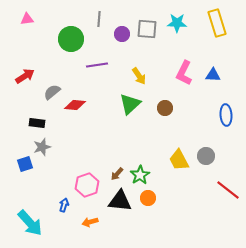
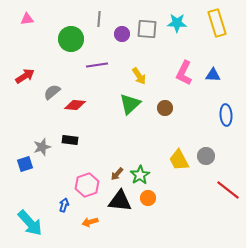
black rectangle: moved 33 px right, 17 px down
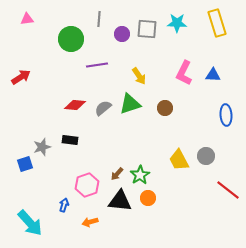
red arrow: moved 4 px left, 1 px down
gray semicircle: moved 51 px right, 16 px down
green triangle: rotated 25 degrees clockwise
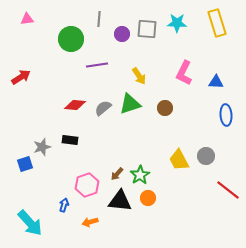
blue triangle: moved 3 px right, 7 px down
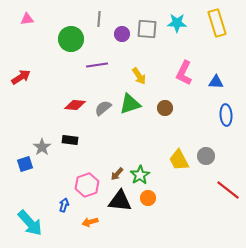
gray star: rotated 18 degrees counterclockwise
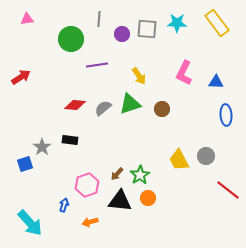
yellow rectangle: rotated 20 degrees counterclockwise
brown circle: moved 3 px left, 1 px down
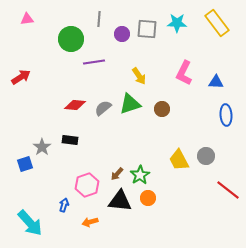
purple line: moved 3 px left, 3 px up
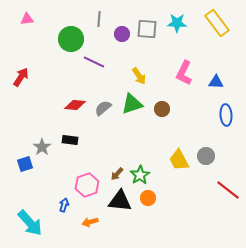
purple line: rotated 35 degrees clockwise
red arrow: rotated 24 degrees counterclockwise
green triangle: moved 2 px right
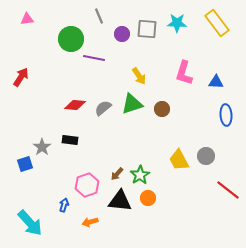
gray line: moved 3 px up; rotated 28 degrees counterclockwise
purple line: moved 4 px up; rotated 15 degrees counterclockwise
pink L-shape: rotated 10 degrees counterclockwise
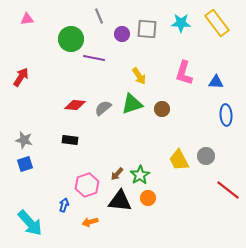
cyan star: moved 4 px right
gray star: moved 18 px left, 7 px up; rotated 24 degrees counterclockwise
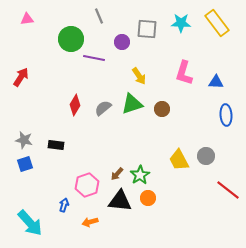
purple circle: moved 8 px down
red diamond: rotated 65 degrees counterclockwise
black rectangle: moved 14 px left, 5 px down
